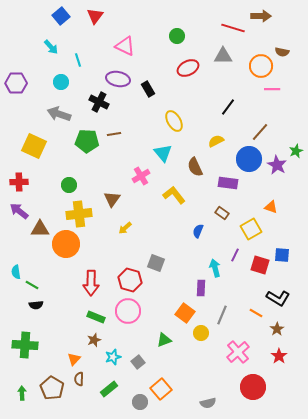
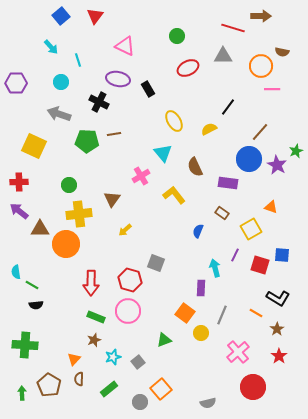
yellow semicircle at (216, 141): moved 7 px left, 12 px up
yellow arrow at (125, 228): moved 2 px down
brown pentagon at (52, 388): moved 3 px left, 3 px up
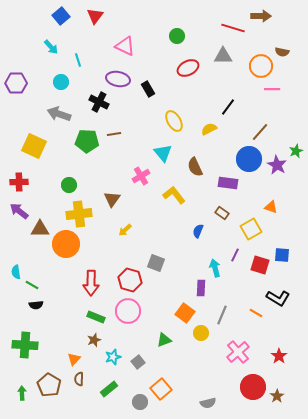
brown star at (277, 329): moved 67 px down
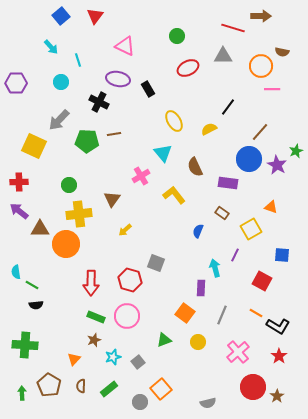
gray arrow at (59, 114): moved 6 px down; rotated 65 degrees counterclockwise
red square at (260, 265): moved 2 px right, 16 px down; rotated 12 degrees clockwise
black L-shape at (278, 298): moved 28 px down
pink circle at (128, 311): moved 1 px left, 5 px down
yellow circle at (201, 333): moved 3 px left, 9 px down
brown semicircle at (79, 379): moved 2 px right, 7 px down
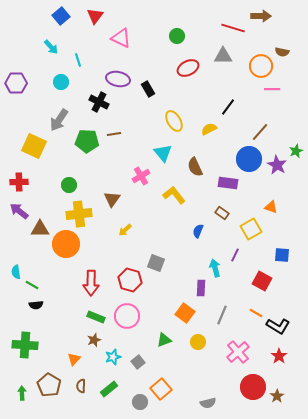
pink triangle at (125, 46): moved 4 px left, 8 px up
gray arrow at (59, 120): rotated 10 degrees counterclockwise
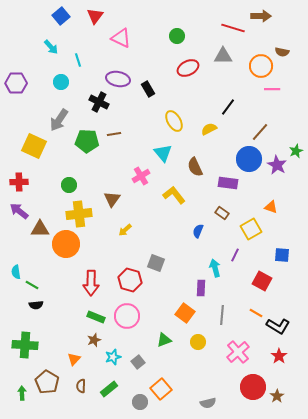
gray line at (222, 315): rotated 18 degrees counterclockwise
brown pentagon at (49, 385): moved 2 px left, 3 px up
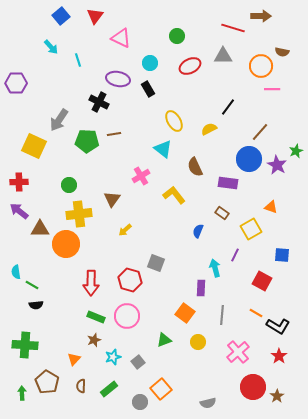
red ellipse at (188, 68): moved 2 px right, 2 px up
cyan circle at (61, 82): moved 89 px right, 19 px up
cyan triangle at (163, 153): moved 4 px up; rotated 12 degrees counterclockwise
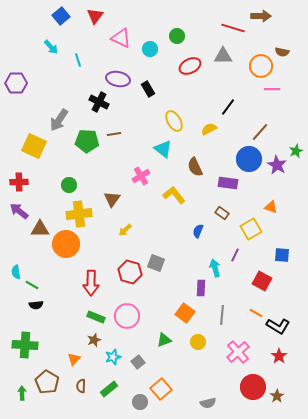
cyan circle at (150, 63): moved 14 px up
red hexagon at (130, 280): moved 8 px up
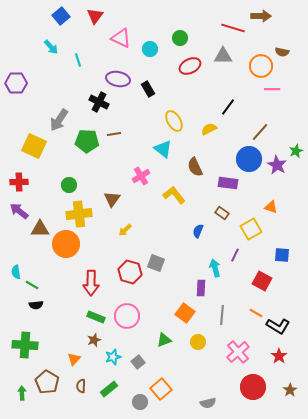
green circle at (177, 36): moved 3 px right, 2 px down
brown star at (277, 396): moved 13 px right, 6 px up
